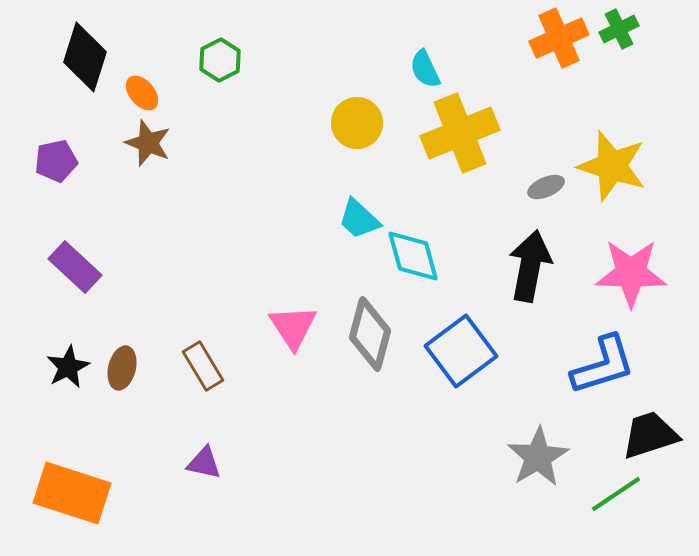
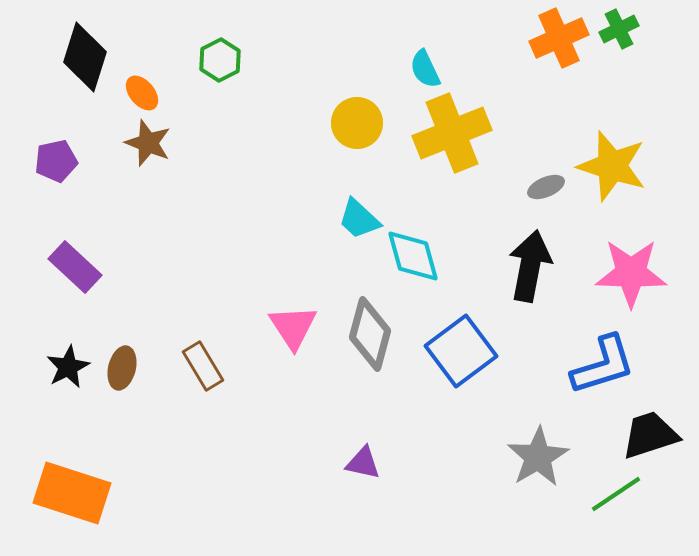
yellow cross: moved 8 px left
purple triangle: moved 159 px right
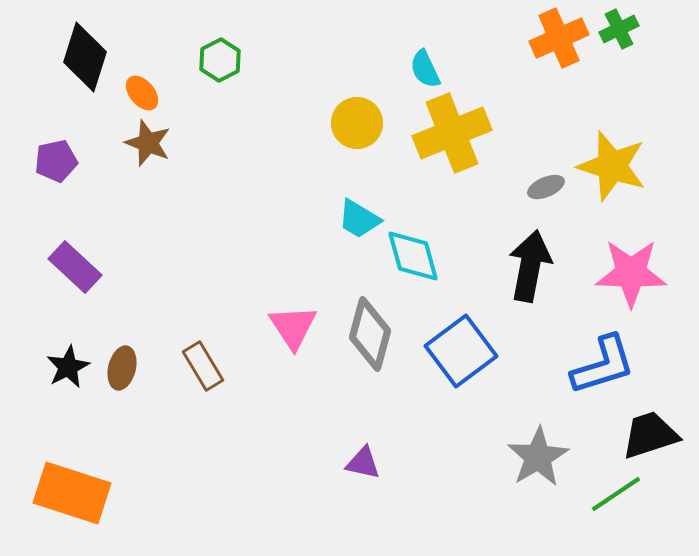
cyan trapezoid: rotated 12 degrees counterclockwise
